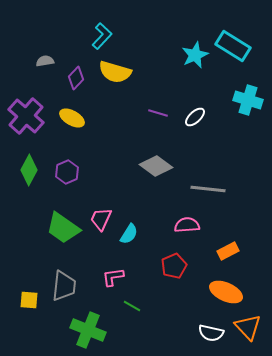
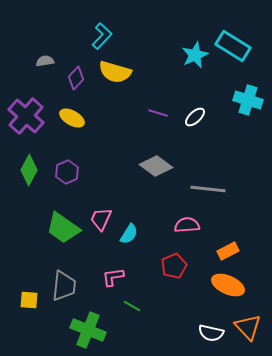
orange ellipse: moved 2 px right, 7 px up
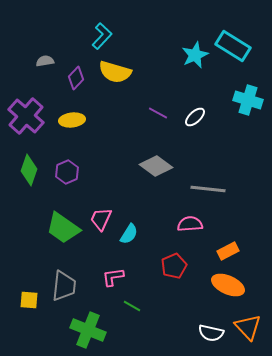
purple line: rotated 12 degrees clockwise
yellow ellipse: moved 2 px down; rotated 35 degrees counterclockwise
green diamond: rotated 8 degrees counterclockwise
pink semicircle: moved 3 px right, 1 px up
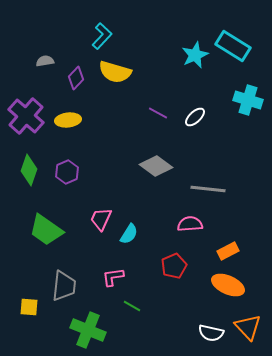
yellow ellipse: moved 4 px left
green trapezoid: moved 17 px left, 2 px down
yellow square: moved 7 px down
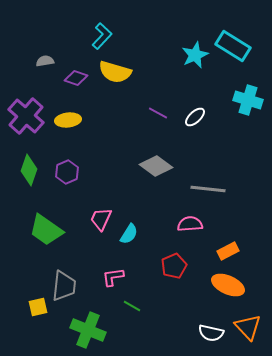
purple diamond: rotated 65 degrees clockwise
yellow square: moved 9 px right; rotated 18 degrees counterclockwise
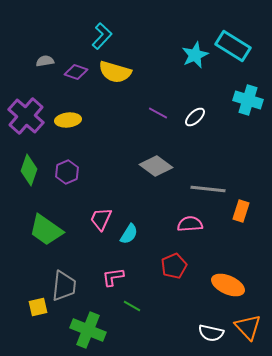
purple diamond: moved 6 px up
orange rectangle: moved 13 px right, 40 px up; rotated 45 degrees counterclockwise
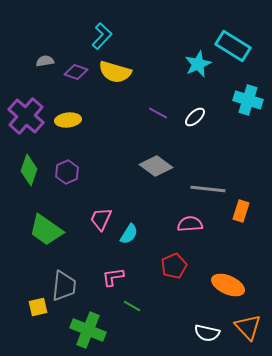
cyan star: moved 3 px right, 9 px down
white semicircle: moved 4 px left
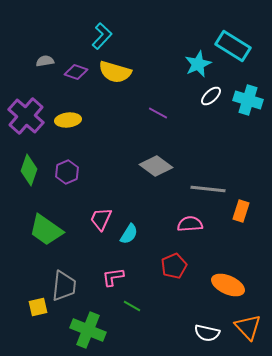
white ellipse: moved 16 px right, 21 px up
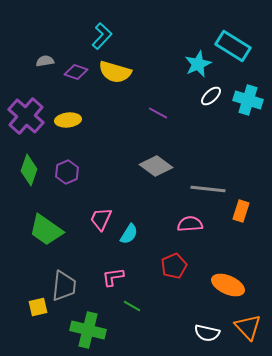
green cross: rotated 8 degrees counterclockwise
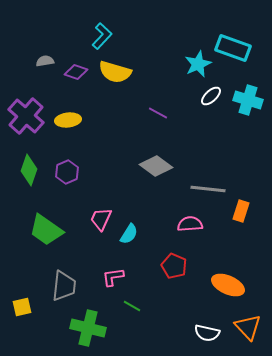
cyan rectangle: moved 2 px down; rotated 12 degrees counterclockwise
red pentagon: rotated 25 degrees counterclockwise
yellow square: moved 16 px left
green cross: moved 2 px up
